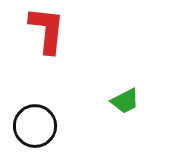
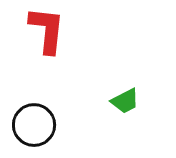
black circle: moved 1 px left, 1 px up
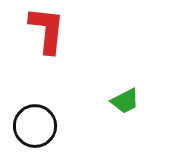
black circle: moved 1 px right, 1 px down
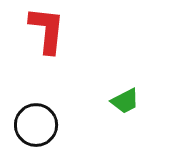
black circle: moved 1 px right, 1 px up
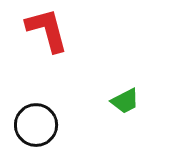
red L-shape: rotated 21 degrees counterclockwise
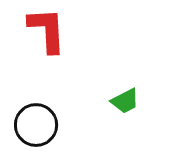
red L-shape: rotated 12 degrees clockwise
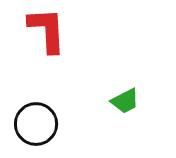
black circle: moved 1 px up
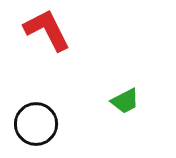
red L-shape: rotated 24 degrees counterclockwise
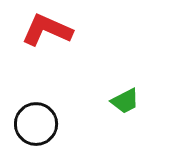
red L-shape: rotated 39 degrees counterclockwise
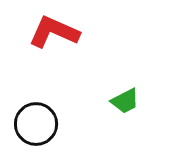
red L-shape: moved 7 px right, 2 px down
